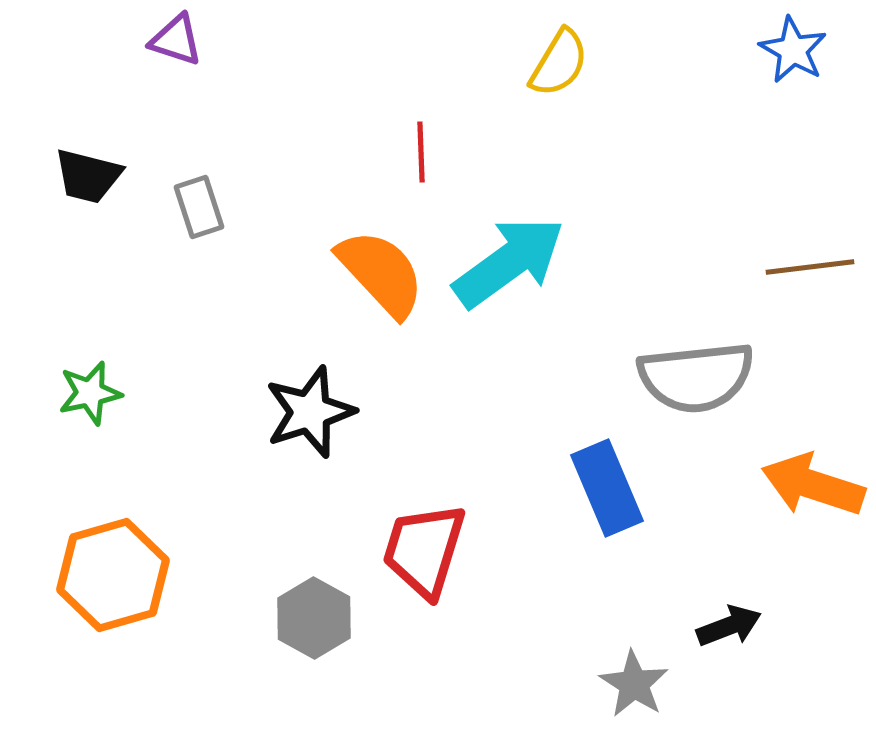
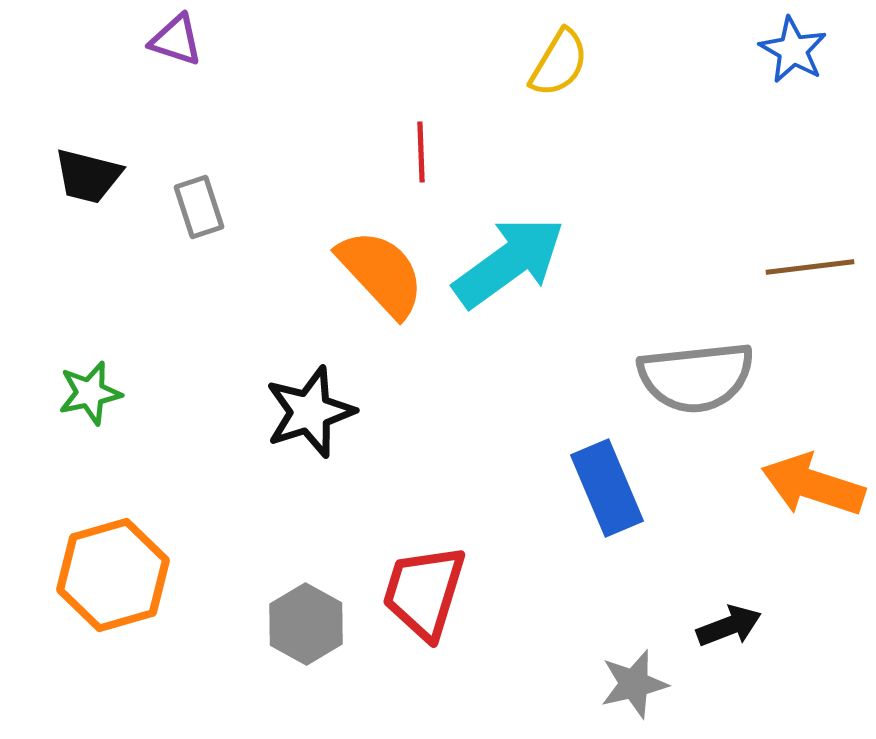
red trapezoid: moved 42 px down
gray hexagon: moved 8 px left, 6 px down
gray star: rotated 26 degrees clockwise
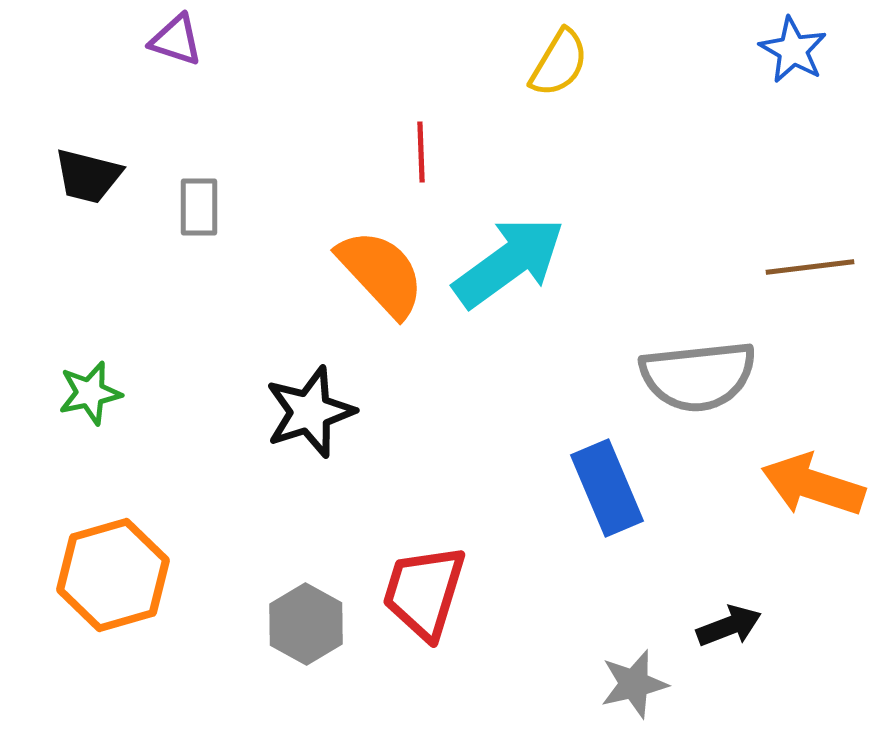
gray rectangle: rotated 18 degrees clockwise
gray semicircle: moved 2 px right, 1 px up
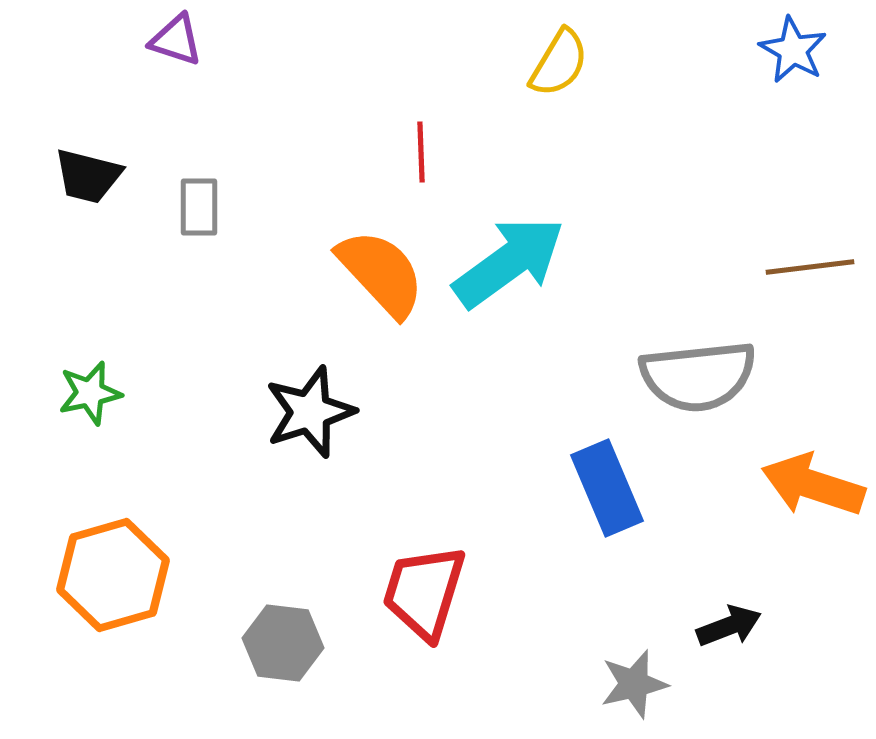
gray hexagon: moved 23 px left, 19 px down; rotated 22 degrees counterclockwise
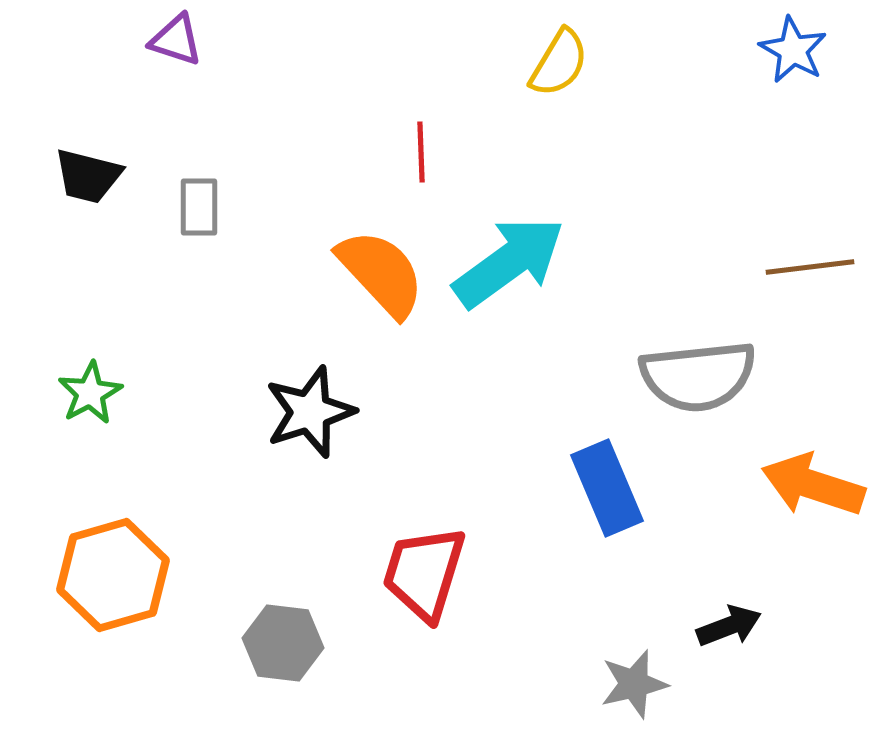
green star: rotated 16 degrees counterclockwise
red trapezoid: moved 19 px up
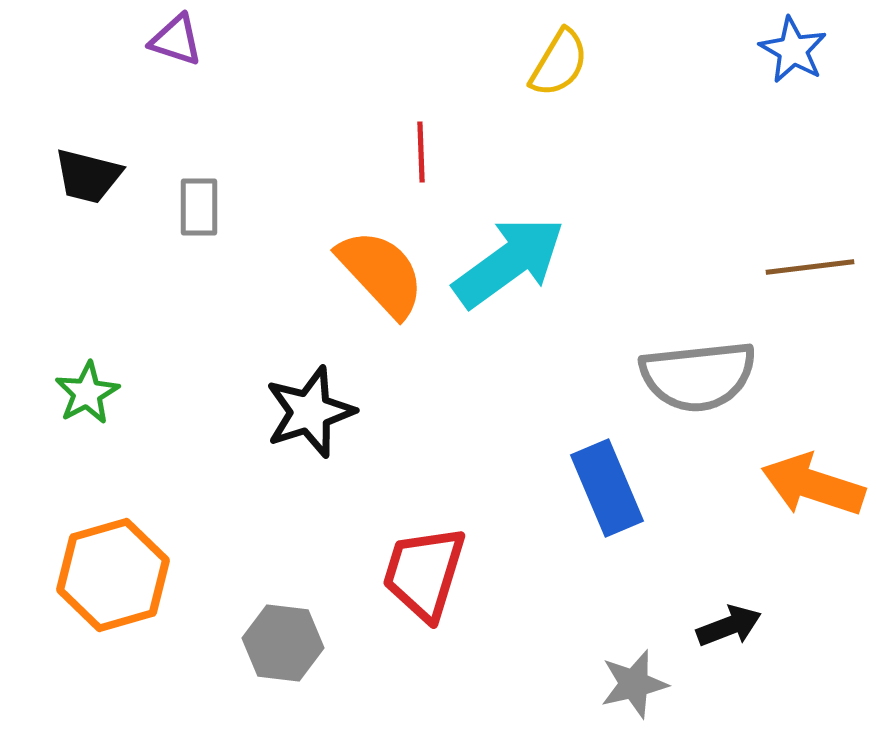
green star: moved 3 px left
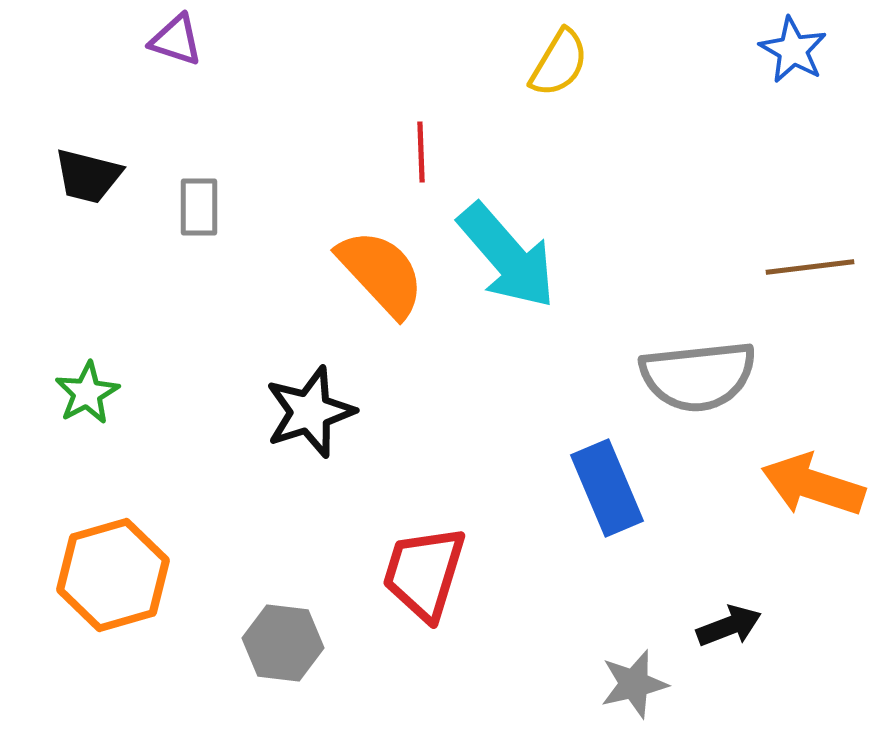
cyan arrow: moved 2 px left, 6 px up; rotated 85 degrees clockwise
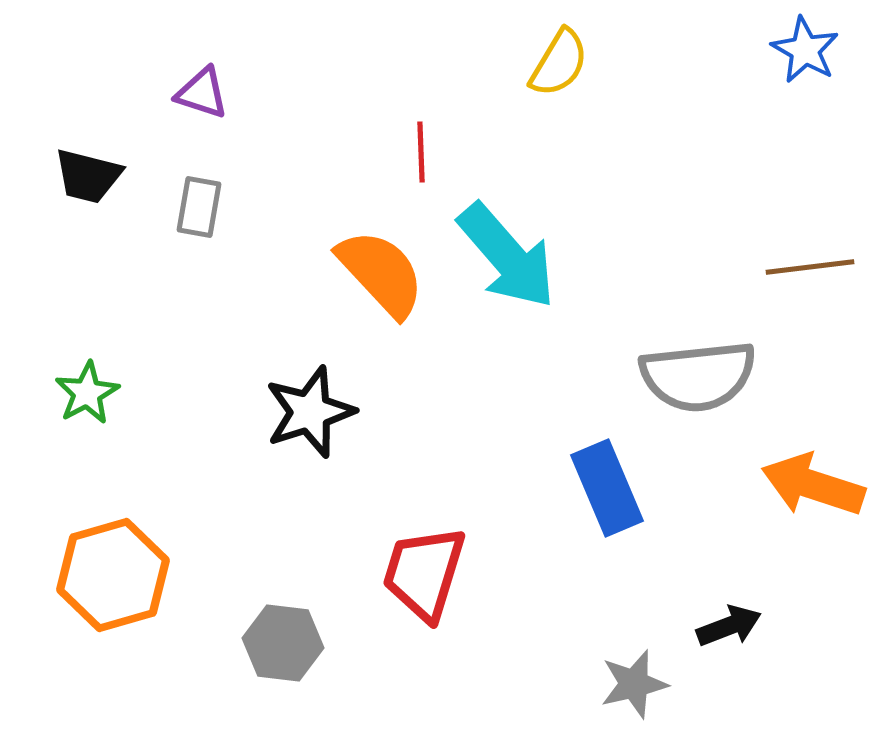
purple triangle: moved 26 px right, 53 px down
blue star: moved 12 px right
gray rectangle: rotated 10 degrees clockwise
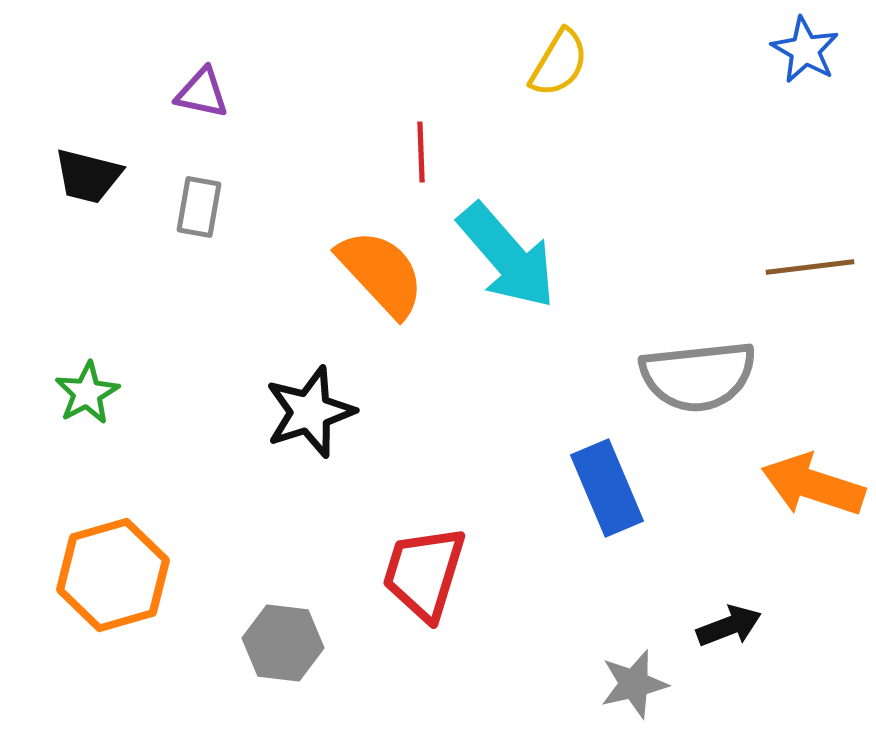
purple triangle: rotated 6 degrees counterclockwise
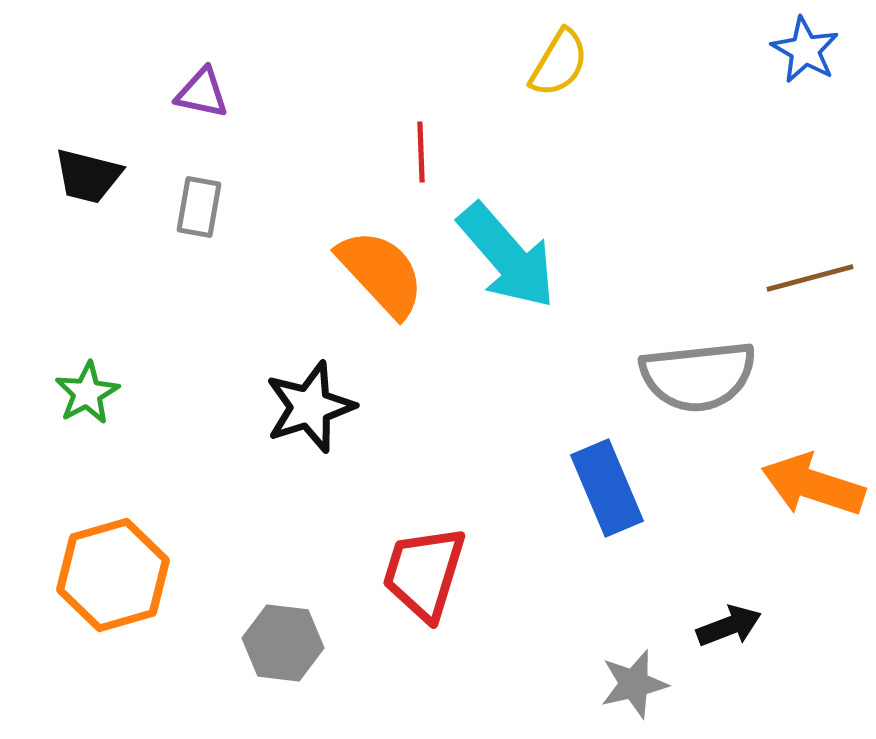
brown line: moved 11 px down; rotated 8 degrees counterclockwise
black star: moved 5 px up
